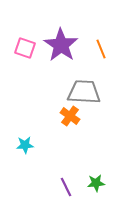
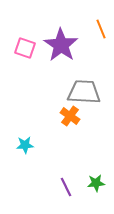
orange line: moved 20 px up
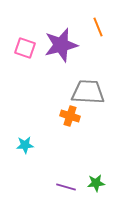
orange line: moved 3 px left, 2 px up
purple star: rotated 24 degrees clockwise
gray trapezoid: moved 4 px right
orange cross: rotated 18 degrees counterclockwise
purple line: rotated 48 degrees counterclockwise
